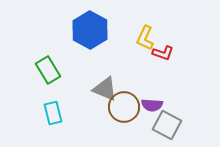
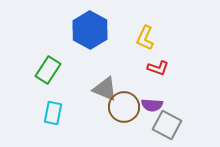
red L-shape: moved 5 px left, 15 px down
green rectangle: rotated 64 degrees clockwise
cyan rectangle: rotated 25 degrees clockwise
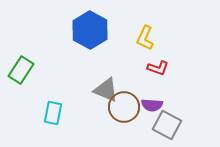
green rectangle: moved 27 px left
gray triangle: moved 1 px right, 1 px down
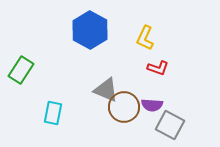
gray square: moved 3 px right
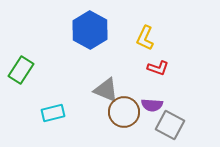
brown circle: moved 5 px down
cyan rectangle: rotated 65 degrees clockwise
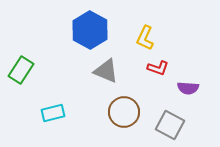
gray triangle: moved 19 px up
purple semicircle: moved 36 px right, 17 px up
